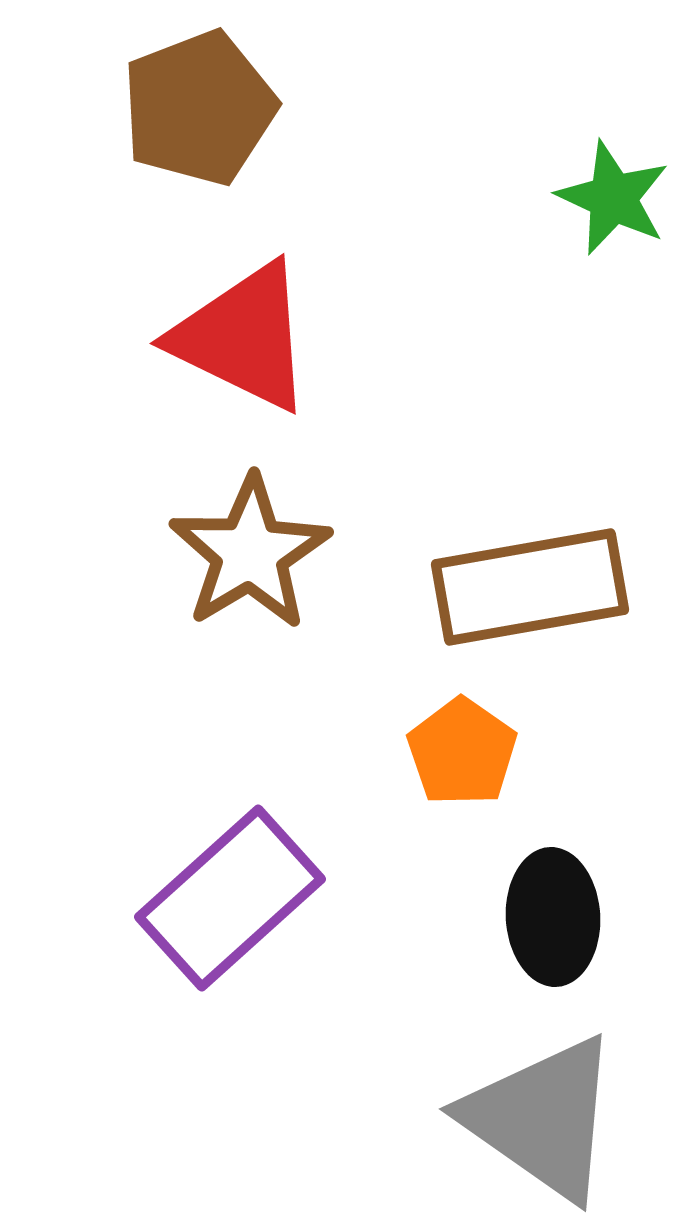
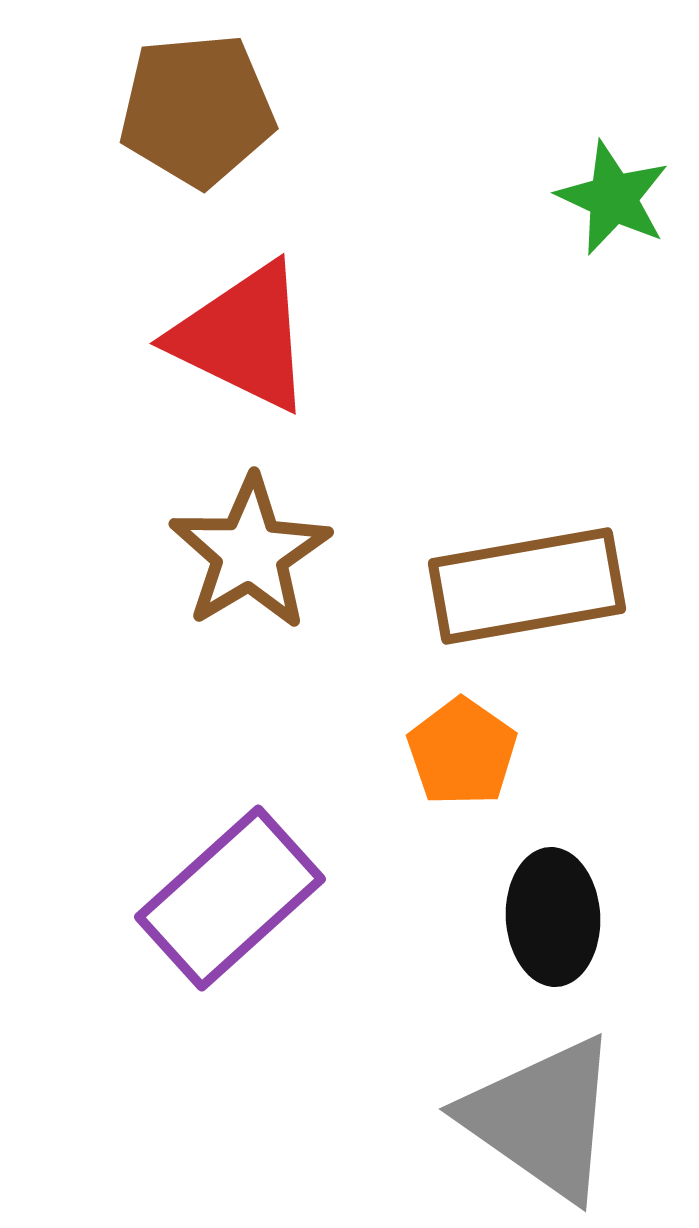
brown pentagon: moved 2 px left, 2 px down; rotated 16 degrees clockwise
brown rectangle: moved 3 px left, 1 px up
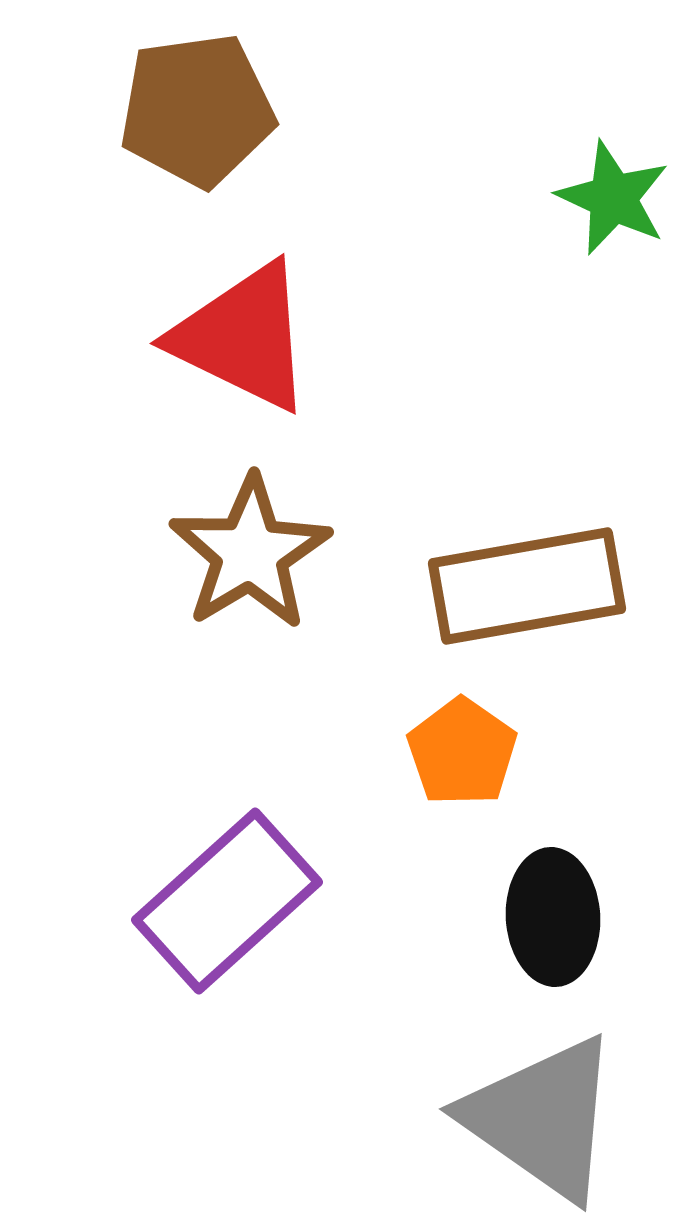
brown pentagon: rotated 3 degrees counterclockwise
purple rectangle: moved 3 px left, 3 px down
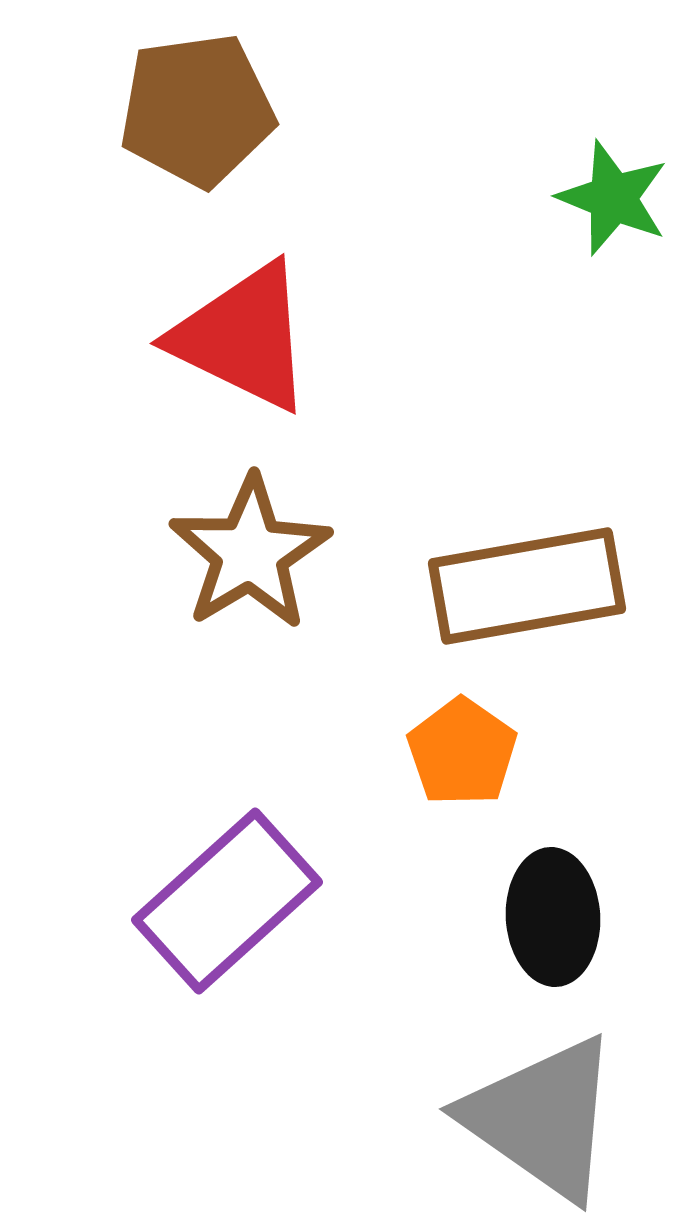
green star: rotated 3 degrees counterclockwise
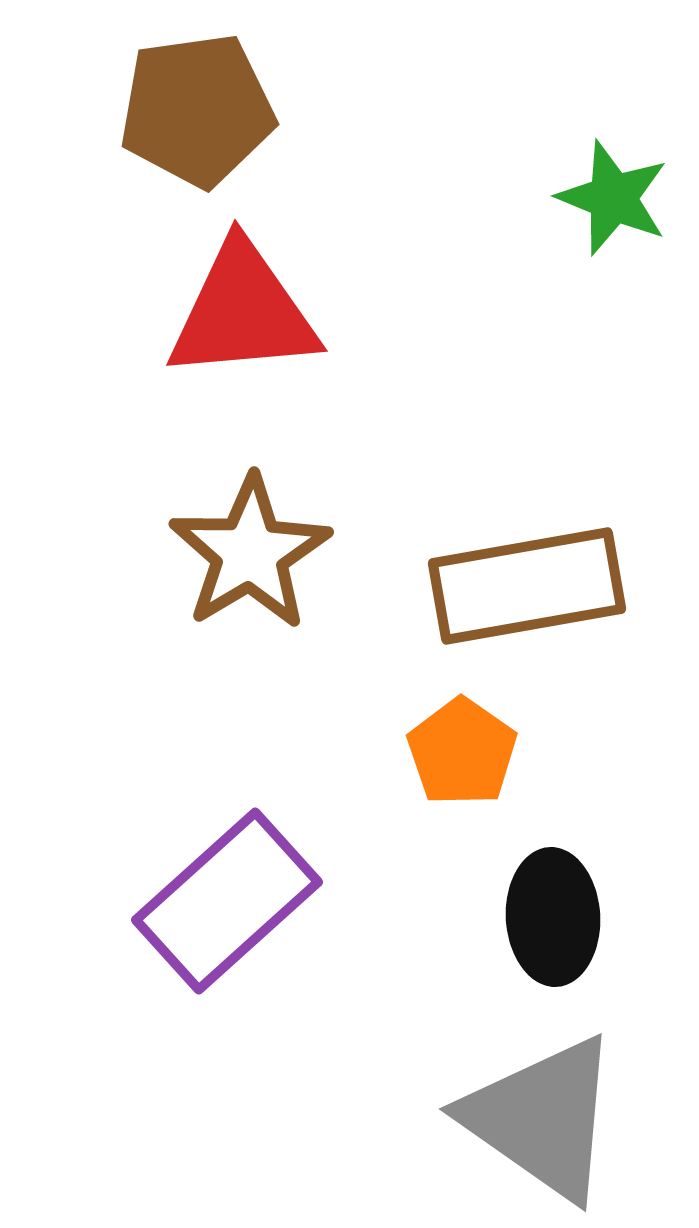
red triangle: moved 25 px up; rotated 31 degrees counterclockwise
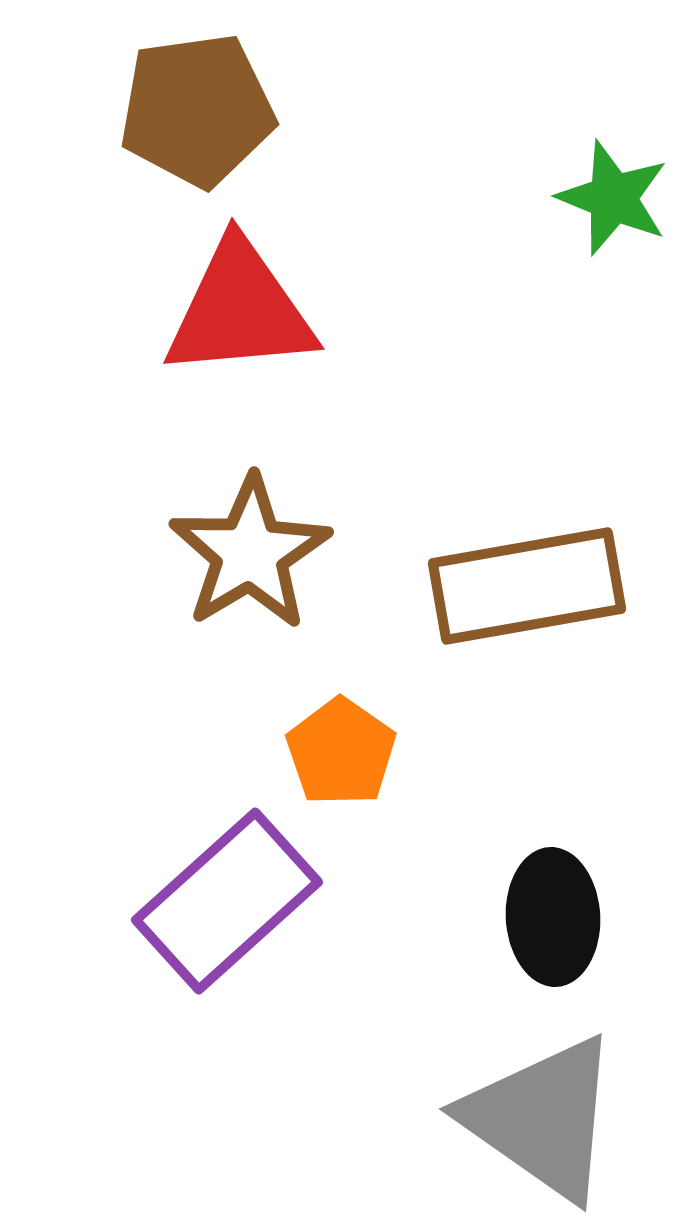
red triangle: moved 3 px left, 2 px up
orange pentagon: moved 121 px left
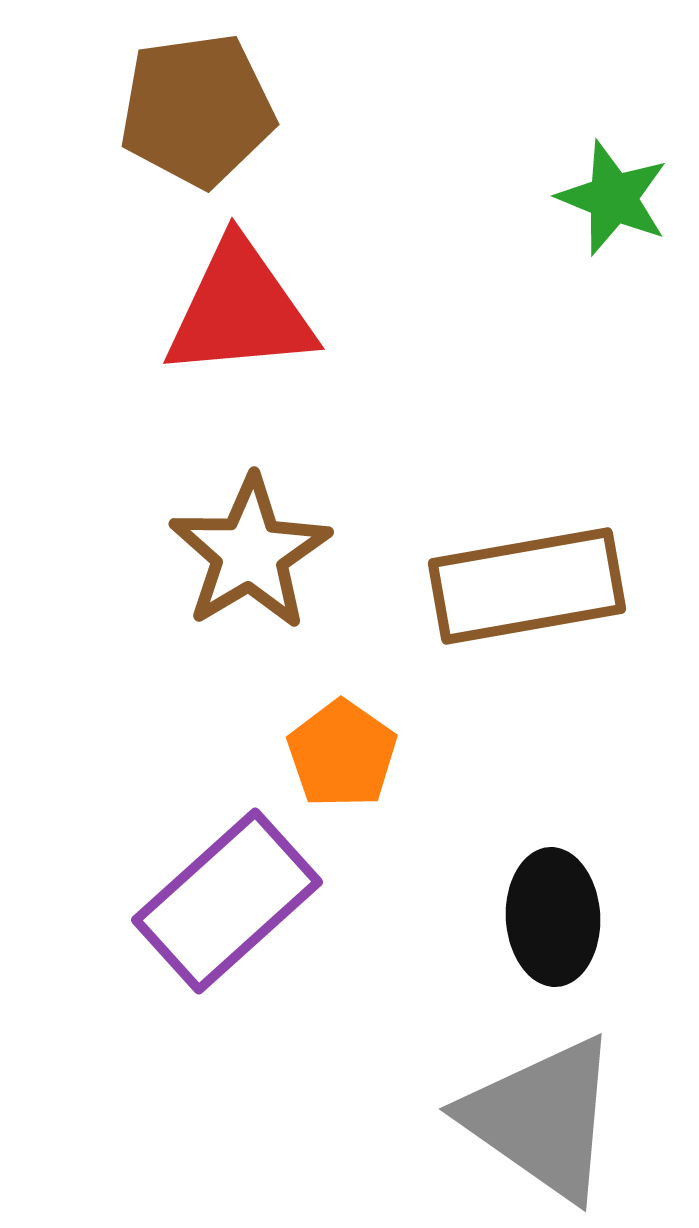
orange pentagon: moved 1 px right, 2 px down
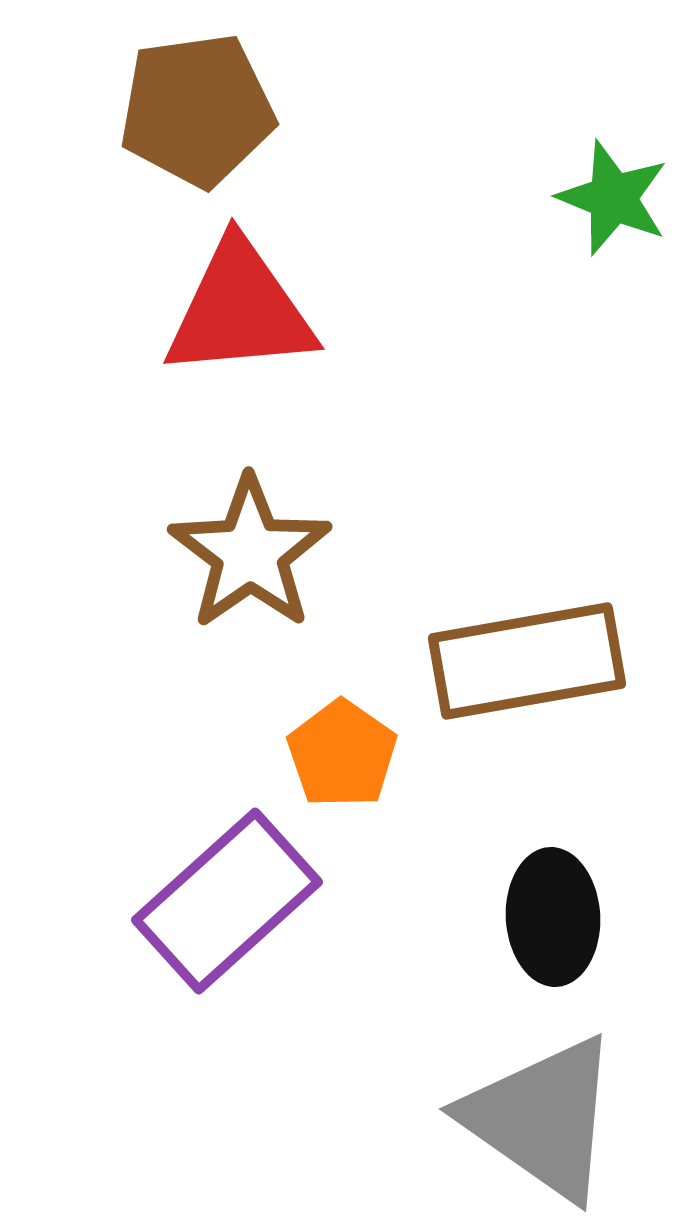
brown star: rotated 4 degrees counterclockwise
brown rectangle: moved 75 px down
